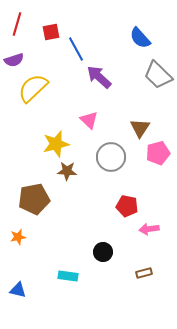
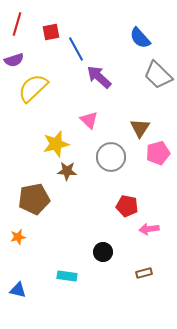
cyan rectangle: moved 1 px left
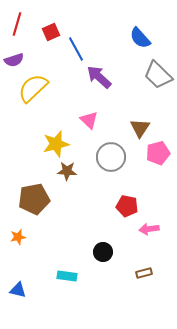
red square: rotated 12 degrees counterclockwise
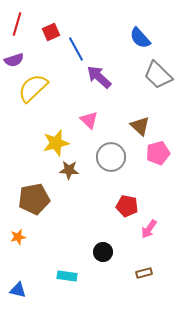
brown triangle: moved 2 px up; rotated 20 degrees counterclockwise
yellow star: moved 1 px up
brown star: moved 2 px right, 1 px up
pink arrow: rotated 48 degrees counterclockwise
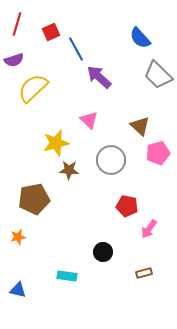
gray circle: moved 3 px down
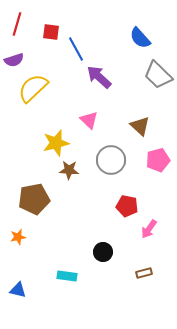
red square: rotated 30 degrees clockwise
pink pentagon: moved 7 px down
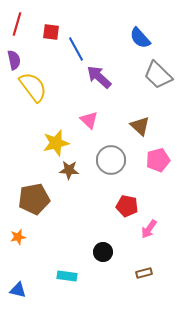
purple semicircle: rotated 84 degrees counterclockwise
yellow semicircle: moved 1 px up; rotated 96 degrees clockwise
